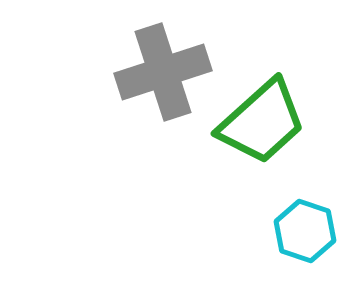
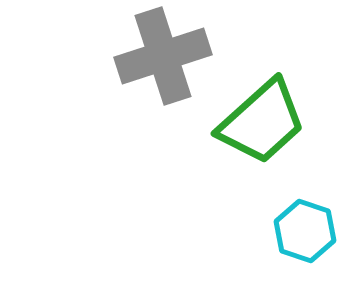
gray cross: moved 16 px up
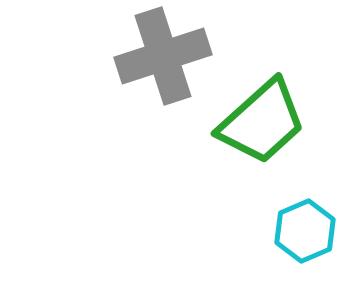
cyan hexagon: rotated 18 degrees clockwise
